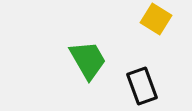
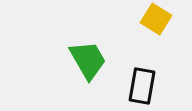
black rectangle: rotated 30 degrees clockwise
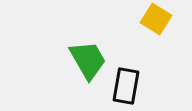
black rectangle: moved 16 px left
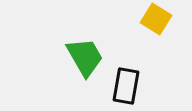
green trapezoid: moved 3 px left, 3 px up
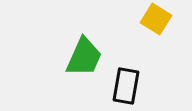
green trapezoid: moved 1 px left; rotated 54 degrees clockwise
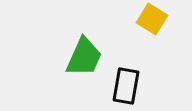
yellow square: moved 4 px left
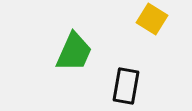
green trapezoid: moved 10 px left, 5 px up
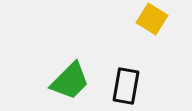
green trapezoid: moved 4 px left, 29 px down; rotated 21 degrees clockwise
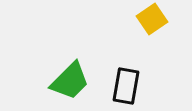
yellow square: rotated 24 degrees clockwise
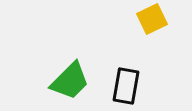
yellow square: rotated 8 degrees clockwise
